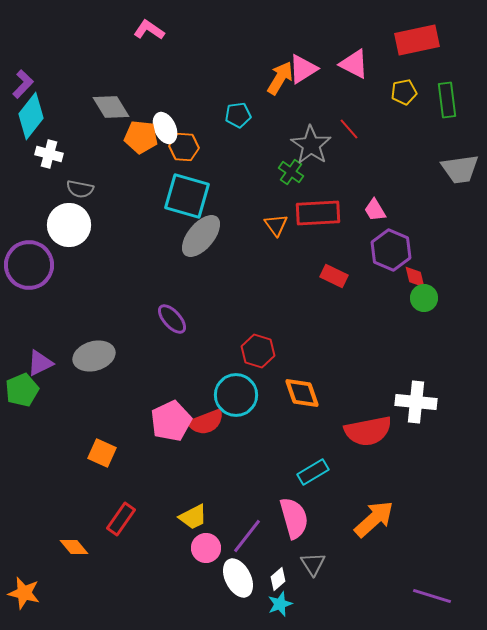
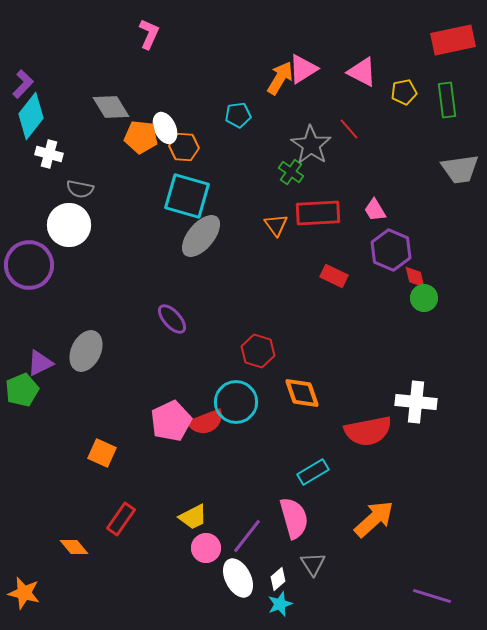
pink L-shape at (149, 30): moved 4 px down; rotated 80 degrees clockwise
red rectangle at (417, 40): moved 36 px right
pink triangle at (354, 64): moved 8 px right, 8 px down
gray ellipse at (94, 356): moved 8 px left, 5 px up; rotated 48 degrees counterclockwise
cyan circle at (236, 395): moved 7 px down
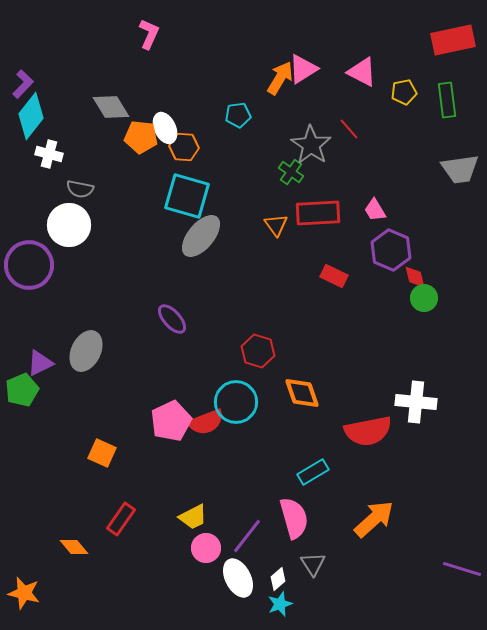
purple line at (432, 596): moved 30 px right, 27 px up
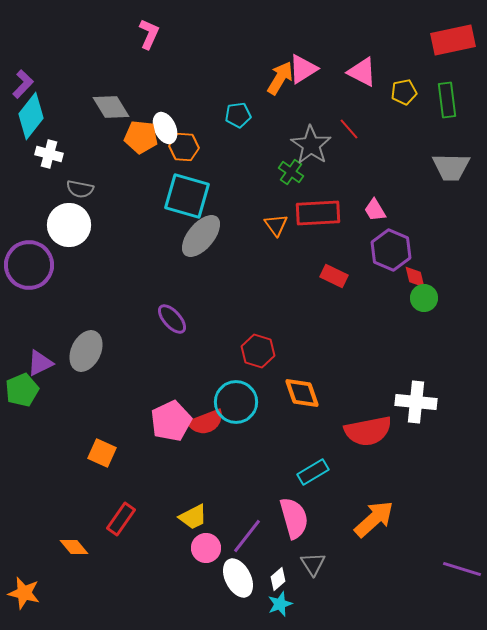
gray trapezoid at (460, 169): moved 9 px left, 2 px up; rotated 9 degrees clockwise
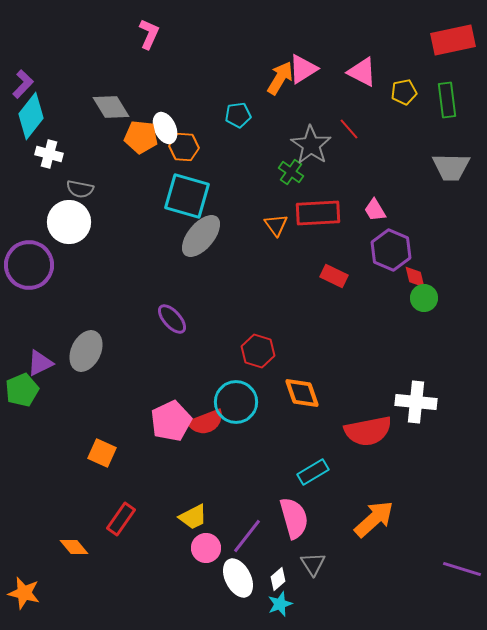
white circle at (69, 225): moved 3 px up
